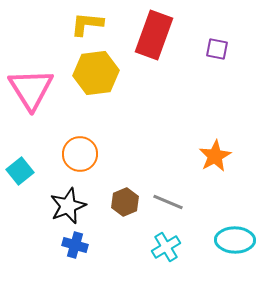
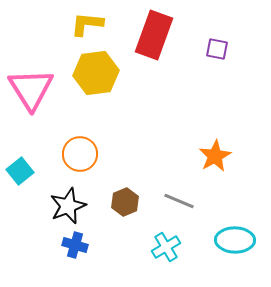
gray line: moved 11 px right, 1 px up
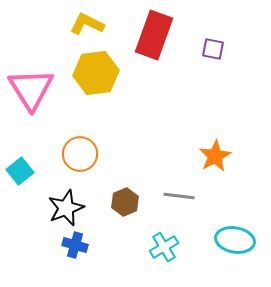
yellow L-shape: rotated 20 degrees clockwise
purple square: moved 4 px left
gray line: moved 5 px up; rotated 16 degrees counterclockwise
black star: moved 2 px left, 2 px down
cyan ellipse: rotated 9 degrees clockwise
cyan cross: moved 2 px left
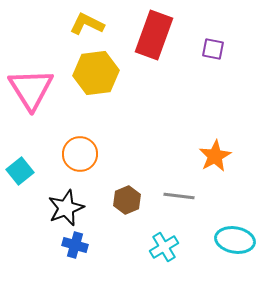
brown hexagon: moved 2 px right, 2 px up
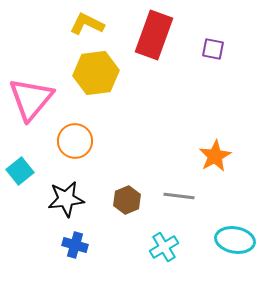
pink triangle: moved 10 px down; rotated 12 degrees clockwise
orange circle: moved 5 px left, 13 px up
black star: moved 9 px up; rotated 15 degrees clockwise
